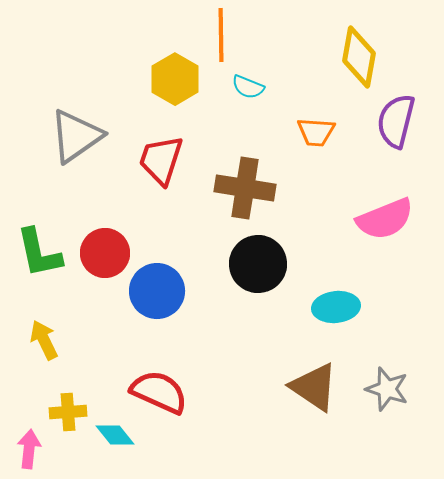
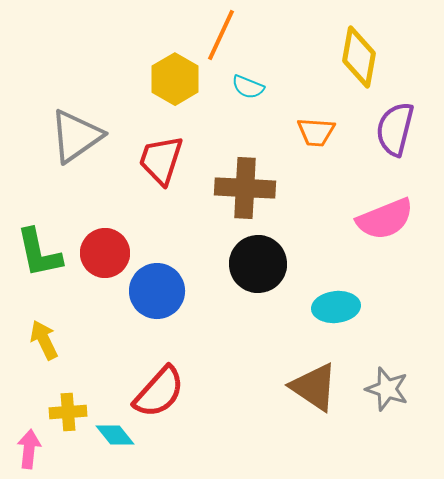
orange line: rotated 26 degrees clockwise
purple semicircle: moved 1 px left, 8 px down
brown cross: rotated 6 degrees counterclockwise
red semicircle: rotated 108 degrees clockwise
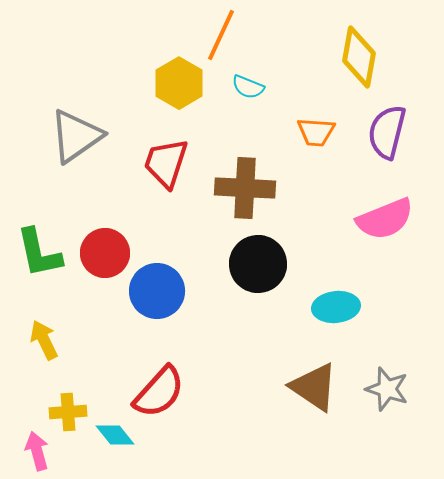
yellow hexagon: moved 4 px right, 4 px down
purple semicircle: moved 8 px left, 3 px down
red trapezoid: moved 5 px right, 3 px down
pink arrow: moved 8 px right, 2 px down; rotated 21 degrees counterclockwise
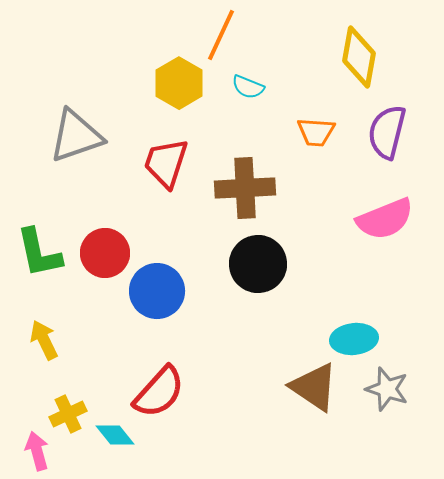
gray triangle: rotated 16 degrees clockwise
brown cross: rotated 6 degrees counterclockwise
cyan ellipse: moved 18 px right, 32 px down
yellow cross: moved 2 px down; rotated 21 degrees counterclockwise
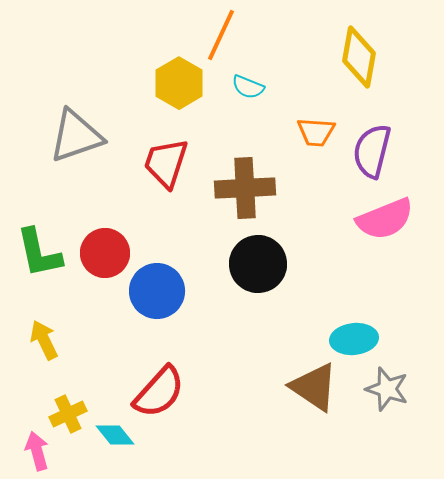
purple semicircle: moved 15 px left, 19 px down
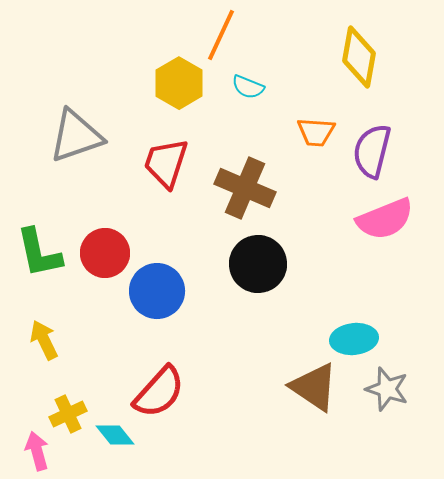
brown cross: rotated 26 degrees clockwise
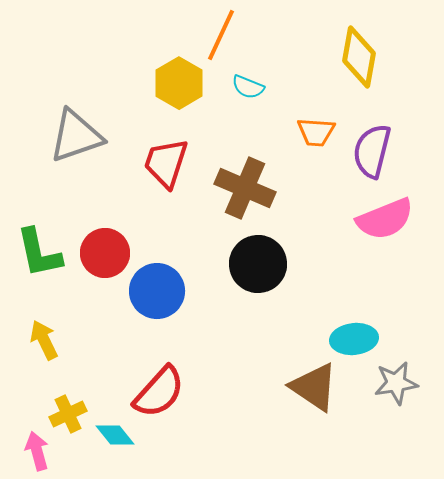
gray star: moved 9 px right, 6 px up; rotated 27 degrees counterclockwise
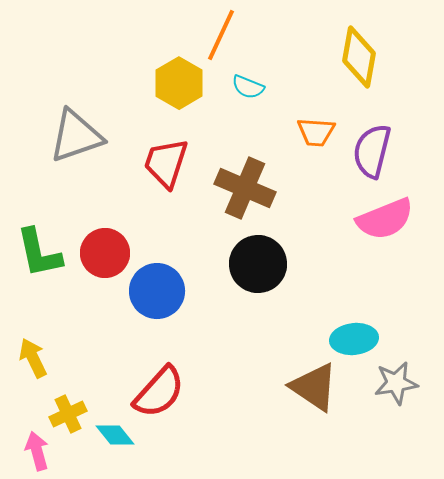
yellow arrow: moved 11 px left, 18 px down
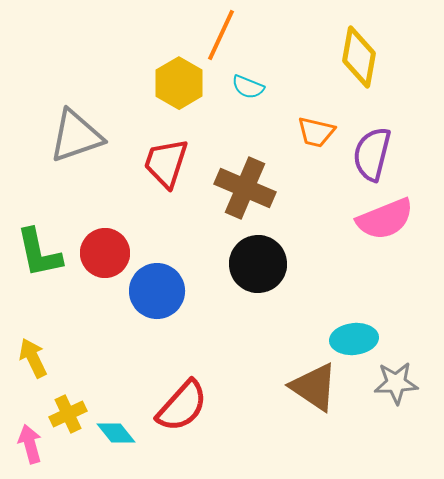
orange trapezoid: rotated 9 degrees clockwise
purple semicircle: moved 3 px down
gray star: rotated 6 degrees clockwise
red semicircle: moved 23 px right, 14 px down
cyan diamond: moved 1 px right, 2 px up
pink arrow: moved 7 px left, 7 px up
